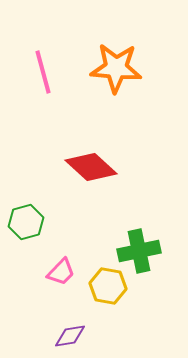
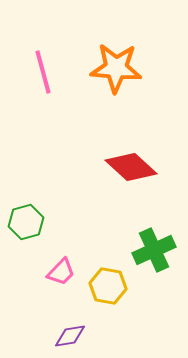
red diamond: moved 40 px right
green cross: moved 15 px right, 1 px up; rotated 12 degrees counterclockwise
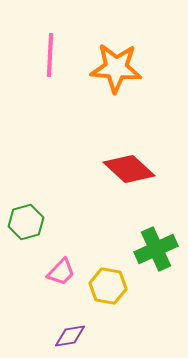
pink line: moved 7 px right, 17 px up; rotated 18 degrees clockwise
red diamond: moved 2 px left, 2 px down
green cross: moved 2 px right, 1 px up
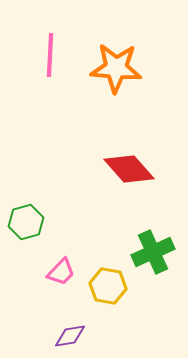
red diamond: rotated 6 degrees clockwise
green cross: moved 3 px left, 3 px down
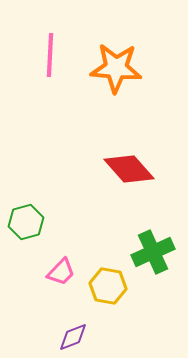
purple diamond: moved 3 px right, 1 px down; rotated 12 degrees counterclockwise
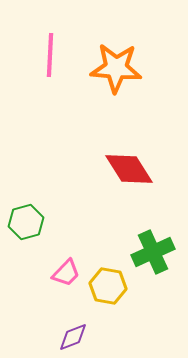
red diamond: rotated 9 degrees clockwise
pink trapezoid: moved 5 px right, 1 px down
